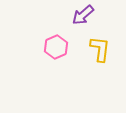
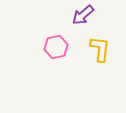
pink hexagon: rotated 10 degrees clockwise
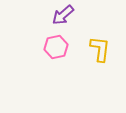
purple arrow: moved 20 px left
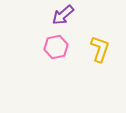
yellow L-shape: rotated 12 degrees clockwise
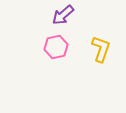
yellow L-shape: moved 1 px right
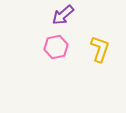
yellow L-shape: moved 1 px left
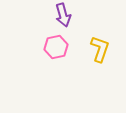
purple arrow: rotated 65 degrees counterclockwise
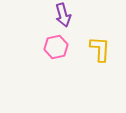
yellow L-shape: rotated 16 degrees counterclockwise
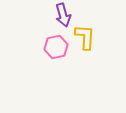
yellow L-shape: moved 15 px left, 12 px up
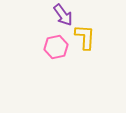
purple arrow: rotated 20 degrees counterclockwise
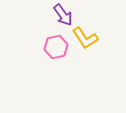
yellow L-shape: moved 1 px down; rotated 144 degrees clockwise
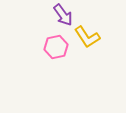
yellow L-shape: moved 2 px right, 1 px up
